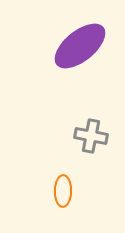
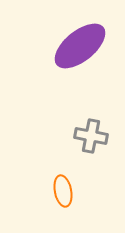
orange ellipse: rotated 12 degrees counterclockwise
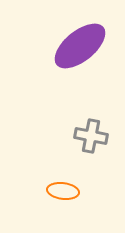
orange ellipse: rotated 72 degrees counterclockwise
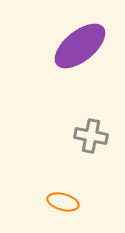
orange ellipse: moved 11 px down; rotated 8 degrees clockwise
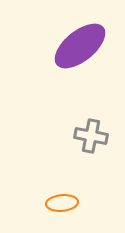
orange ellipse: moved 1 px left, 1 px down; rotated 20 degrees counterclockwise
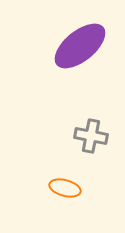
orange ellipse: moved 3 px right, 15 px up; rotated 20 degrees clockwise
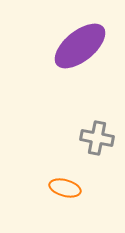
gray cross: moved 6 px right, 2 px down
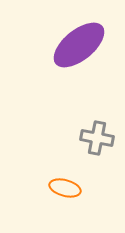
purple ellipse: moved 1 px left, 1 px up
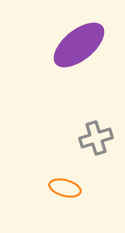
gray cross: moved 1 px left; rotated 28 degrees counterclockwise
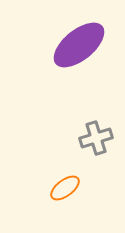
orange ellipse: rotated 52 degrees counterclockwise
